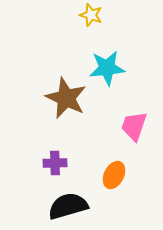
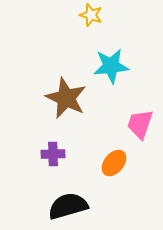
cyan star: moved 4 px right, 2 px up
pink trapezoid: moved 6 px right, 2 px up
purple cross: moved 2 px left, 9 px up
orange ellipse: moved 12 px up; rotated 12 degrees clockwise
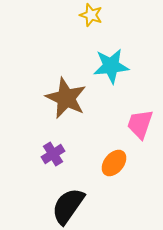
purple cross: rotated 30 degrees counterclockwise
black semicircle: rotated 39 degrees counterclockwise
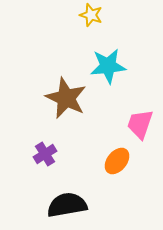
cyan star: moved 3 px left
purple cross: moved 8 px left
orange ellipse: moved 3 px right, 2 px up
black semicircle: moved 1 px left, 1 px up; rotated 45 degrees clockwise
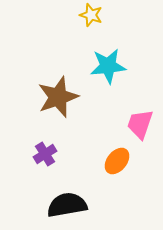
brown star: moved 8 px left, 1 px up; rotated 27 degrees clockwise
